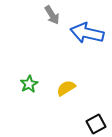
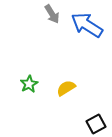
gray arrow: moved 1 px up
blue arrow: moved 8 px up; rotated 20 degrees clockwise
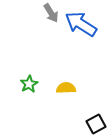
gray arrow: moved 1 px left, 1 px up
blue arrow: moved 6 px left, 1 px up
yellow semicircle: rotated 30 degrees clockwise
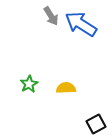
gray arrow: moved 3 px down
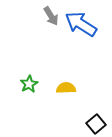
black square: rotated 12 degrees counterclockwise
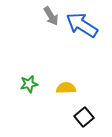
blue arrow: moved 1 px right, 1 px down
green star: rotated 18 degrees clockwise
black square: moved 12 px left, 7 px up
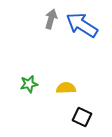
gray arrow: moved 3 px down; rotated 132 degrees counterclockwise
black square: moved 2 px left; rotated 24 degrees counterclockwise
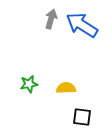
black square: rotated 18 degrees counterclockwise
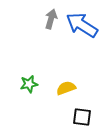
yellow semicircle: rotated 18 degrees counterclockwise
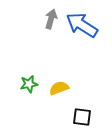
yellow semicircle: moved 7 px left
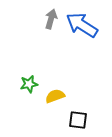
yellow semicircle: moved 4 px left, 8 px down
black square: moved 4 px left, 3 px down
